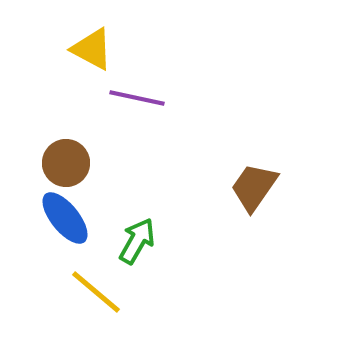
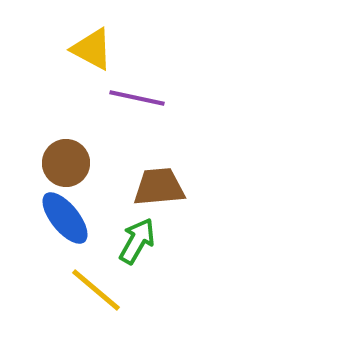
brown trapezoid: moved 95 px left; rotated 50 degrees clockwise
yellow line: moved 2 px up
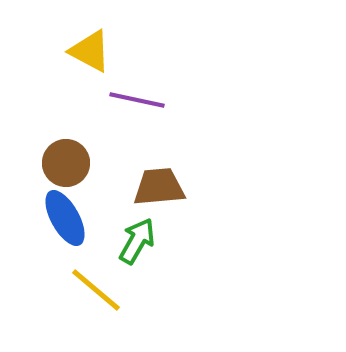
yellow triangle: moved 2 px left, 2 px down
purple line: moved 2 px down
blue ellipse: rotated 10 degrees clockwise
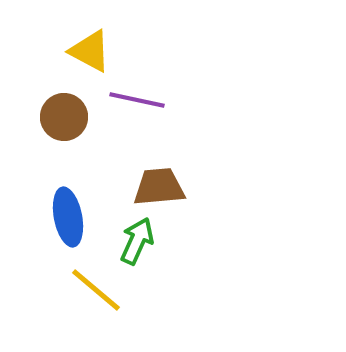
brown circle: moved 2 px left, 46 px up
blue ellipse: moved 3 px right, 1 px up; rotated 18 degrees clockwise
green arrow: rotated 6 degrees counterclockwise
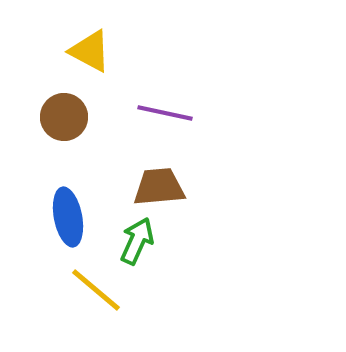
purple line: moved 28 px right, 13 px down
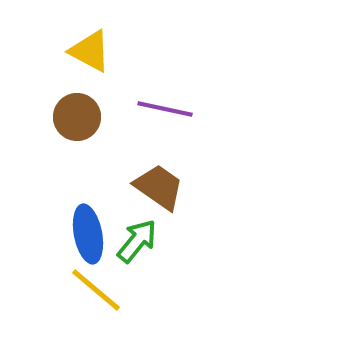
purple line: moved 4 px up
brown circle: moved 13 px right
brown trapezoid: rotated 40 degrees clockwise
blue ellipse: moved 20 px right, 17 px down
green arrow: rotated 15 degrees clockwise
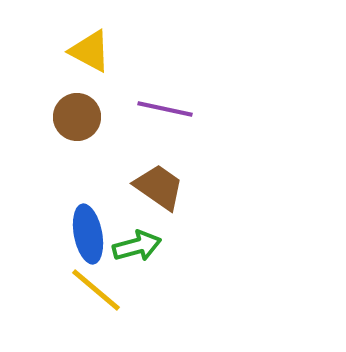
green arrow: moved 5 px down; rotated 36 degrees clockwise
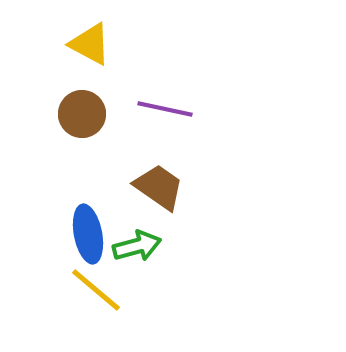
yellow triangle: moved 7 px up
brown circle: moved 5 px right, 3 px up
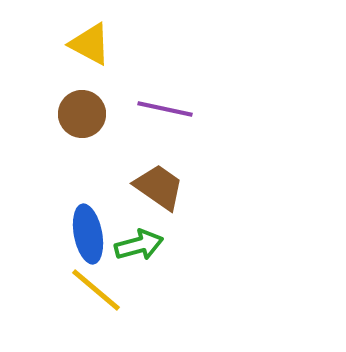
green arrow: moved 2 px right, 1 px up
